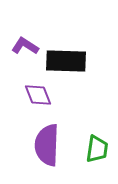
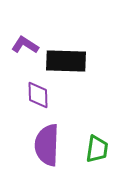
purple L-shape: moved 1 px up
purple diamond: rotated 20 degrees clockwise
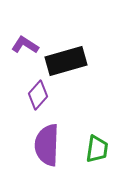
black rectangle: rotated 18 degrees counterclockwise
purple diamond: rotated 44 degrees clockwise
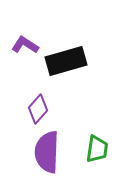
purple diamond: moved 14 px down
purple semicircle: moved 7 px down
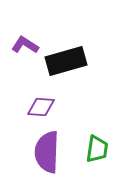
purple diamond: moved 3 px right, 2 px up; rotated 52 degrees clockwise
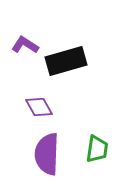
purple diamond: moved 2 px left; rotated 56 degrees clockwise
purple semicircle: moved 2 px down
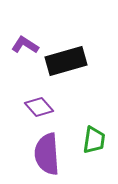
purple diamond: rotated 12 degrees counterclockwise
green trapezoid: moved 3 px left, 9 px up
purple semicircle: rotated 6 degrees counterclockwise
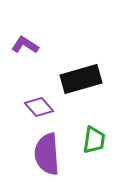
black rectangle: moved 15 px right, 18 px down
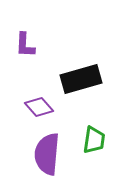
purple L-shape: rotated 120 degrees counterclockwise
purple semicircle: rotated 9 degrees clockwise
